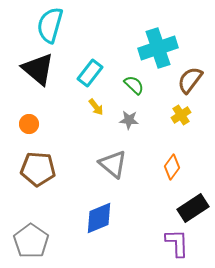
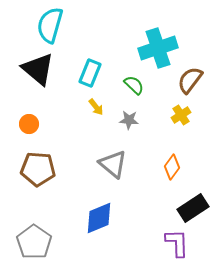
cyan rectangle: rotated 16 degrees counterclockwise
gray pentagon: moved 3 px right, 1 px down
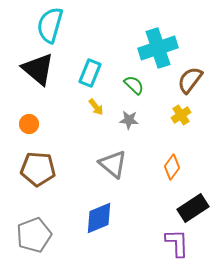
gray pentagon: moved 7 px up; rotated 16 degrees clockwise
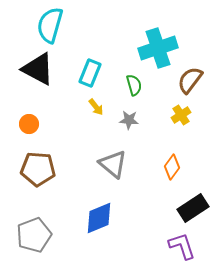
black triangle: rotated 12 degrees counterclockwise
green semicircle: rotated 30 degrees clockwise
purple L-shape: moved 5 px right, 3 px down; rotated 16 degrees counterclockwise
